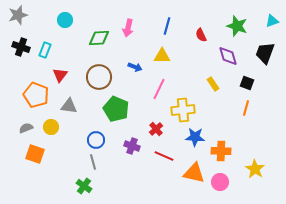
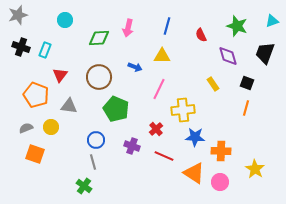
orange triangle: rotated 20 degrees clockwise
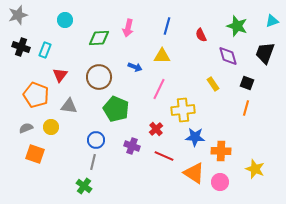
gray line: rotated 28 degrees clockwise
yellow star: rotated 12 degrees counterclockwise
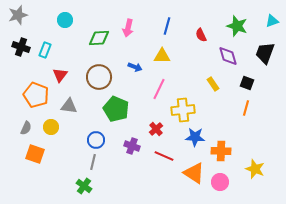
gray semicircle: rotated 136 degrees clockwise
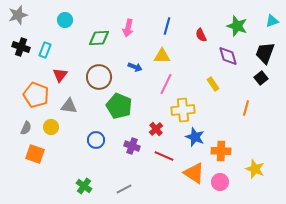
black square: moved 14 px right, 5 px up; rotated 32 degrees clockwise
pink line: moved 7 px right, 5 px up
green pentagon: moved 3 px right, 3 px up
blue star: rotated 18 degrees clockwise
gray line: moved 31 px right, 27 px down; rotated 49 degrees clockwise
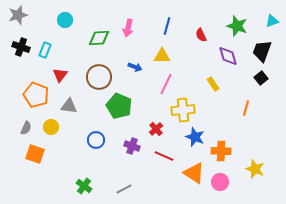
black trapezoid: moved 3 px left, 2 px up
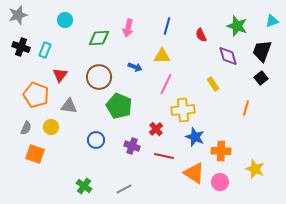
red line: rotated 12 degrees counterclockwise
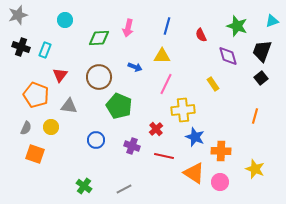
orange line: moved 9 px right, 8 px down
